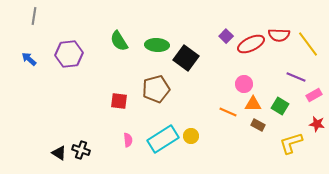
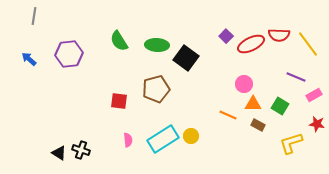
orange line: moved 3 px down
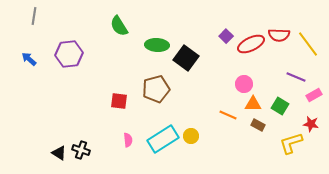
green semicircle: moved 15 px up
red star: moved 6 px left
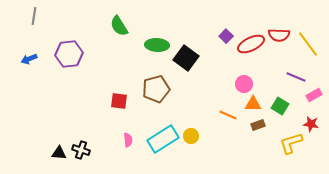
blue arrow: rotated 63 degrees counterclockwise
brown rectangle: rotated 48 degrees counterclockwise
black triangle: rotated 28 degrees counterclockwise
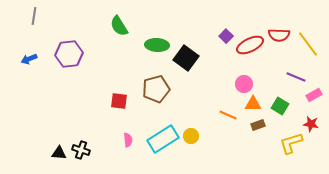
red ellipse: moved 1 px left, 1 px down
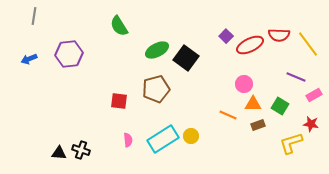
green ellipse: moved 5 px down; rotated 30 degrees counterclockwise
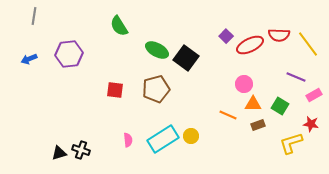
green ellipse: rotated 55 degrees clockwise
red square: moved 4 px left, 11 px up
black triangle: rotated 21 degrees counterclockwise
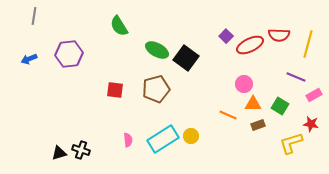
yellow line: rotated 52 degrees clockwise
